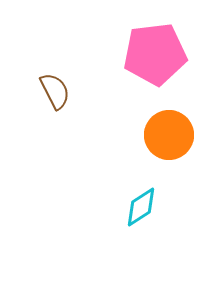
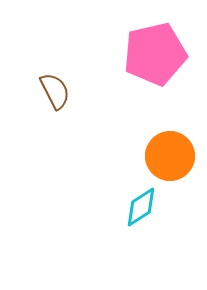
pink pentagon: rotated 6 degrees counterclockwise
orange circle: moved 1 px right, 21 px down
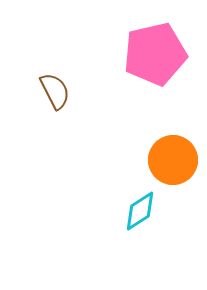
orange circle: moved 3 px right, 4 px down
cyan diamond: moved 1 px left, 4 px down
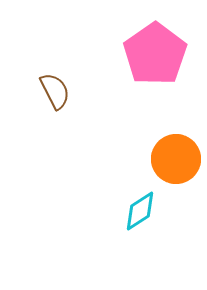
pink pentagon: rotated 22 degrees counterclockwise
orange circle: moved 3 px right, 1 px up
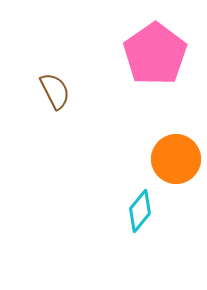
cyan diamond: rotated 18 degrees counterclockwise
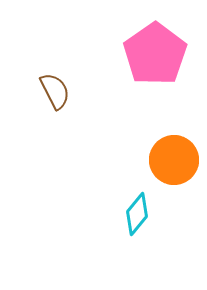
orange circle: moved 2 px left, 1 px down
cyan diamond: moved 3 px left, 3 px down
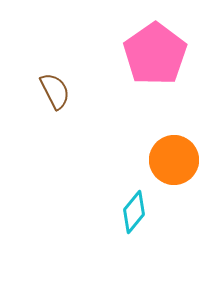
cyan diamond: moved 3 px left, 2 px up
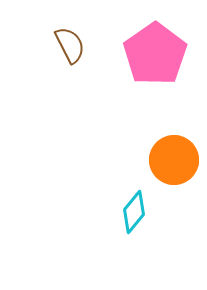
brown semicircle: moved 15 px right, 46 px up
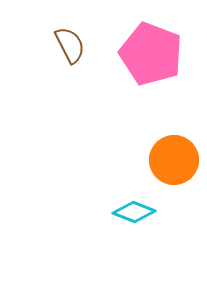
pink pentagon: moved 4 px left; rotated 16 degrees counterclockwise
cyan diamond: rotated 72 degrees clockwise
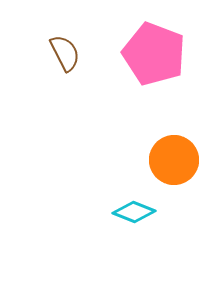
brown semicircle: moved 5 px left, 8 px down
pink pentagon: moved 3 px right
